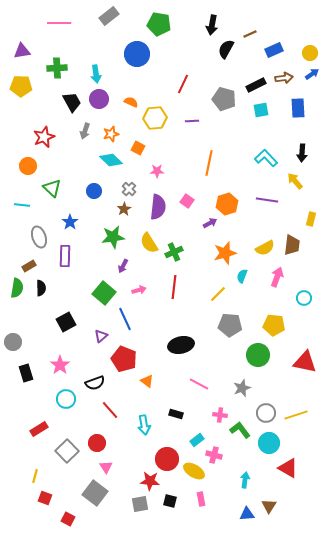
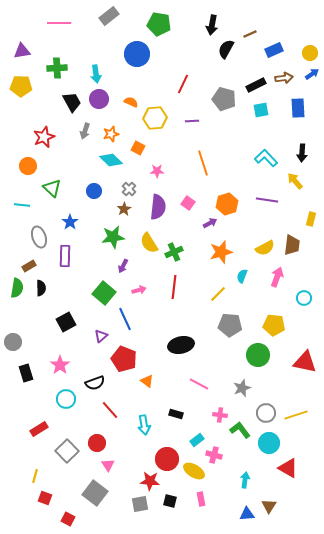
orange line at (209, 163): moved 6 px left; rotated 30 degrees counterclockwise
pink square at (187, 201): moved 1 px right, 2 px down
orange star at (225, 253): moved 4 px left, 1 px up
pink triangle at (106, 467): moved 2 px right, 2 px up
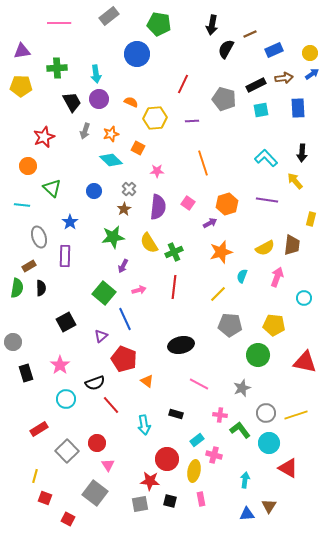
red line at (110, 410): moved 1 px right, 5 px up
yellow ellipse at (194, 471): rotated 70 degrees clockwise
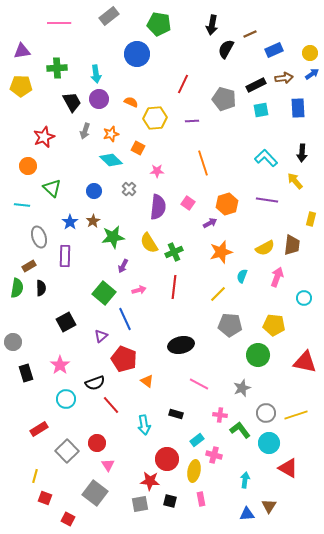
brown star at (124, 209): moved 31 px left, 12 px down
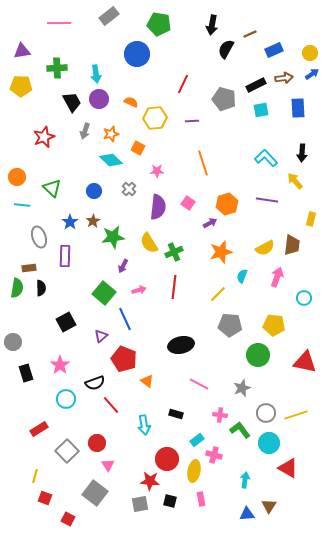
orange circle at (28, 166): moved 11 px left, 11 px down
brown rectangle at (29, 266): moved 2 px down; rotated 24 degrees clockwise
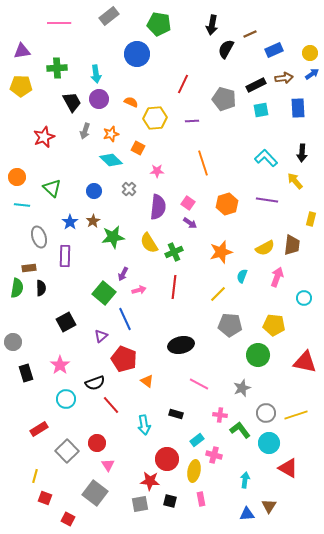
purple arrow at (210, 223): moved 20 px left; rotated 64 degrees clockwise
purple arrow at (123, 266): moved 8 px down
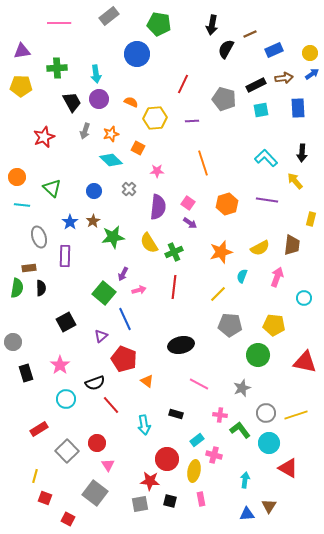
yellow semicircle at (265, 248): moved 5 px left
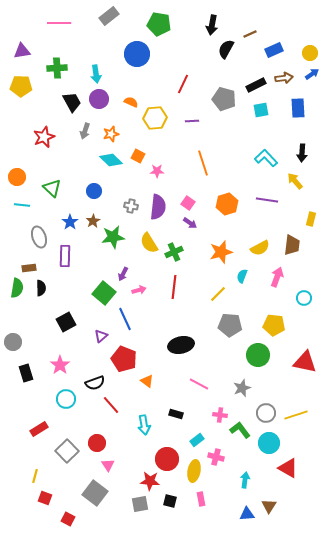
orange square at (138, 148): moved 8 px down
gray cross at (129, 189): moved 2 px right, 17 px down; rotated 32 degrees counterclockwise
pink cross at (214, 455): moved 2 px right, 2 px down
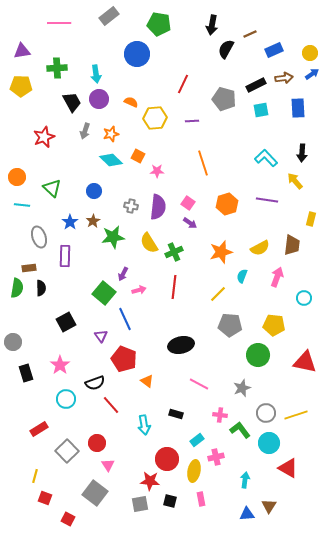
purple triangle at (101, 336): rotated 24 degrees counterclockwise
pink cross at (216, 457): rotated 28 degrees counterclockwise
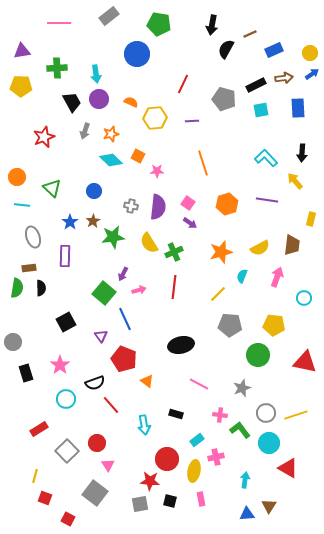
gray ellipse at (39, 237): moved 6 px left
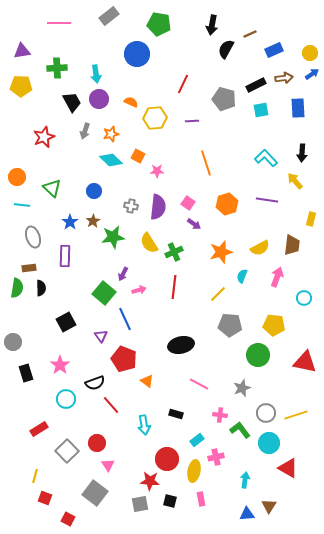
orange line at (203, 163): moved 3 px right
purple arrow at (190, 223): moved 4 px right, 1 px down
